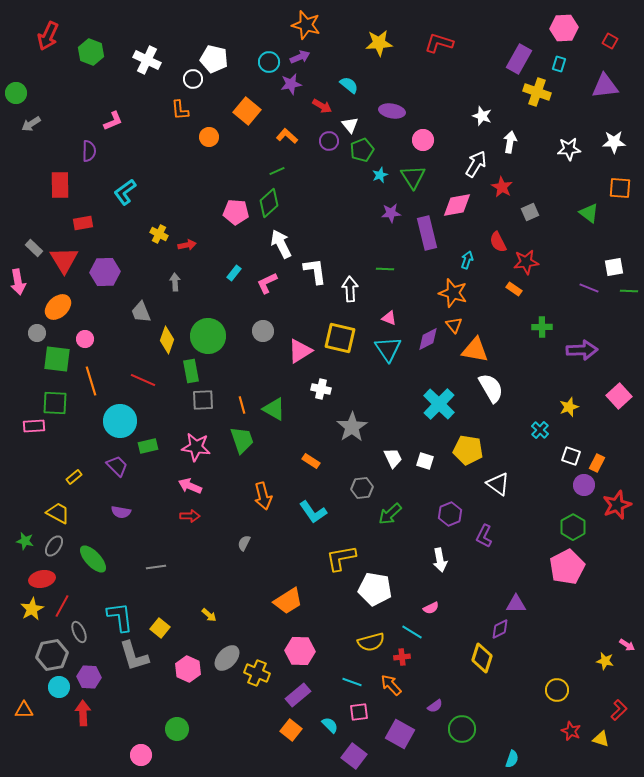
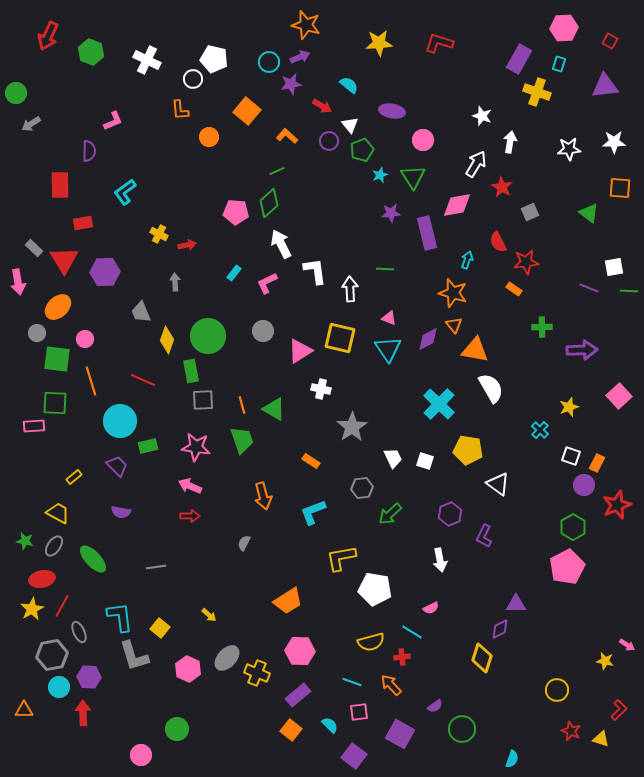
cyan L-shape at (313, 512): rotated 104 degrees clockwise
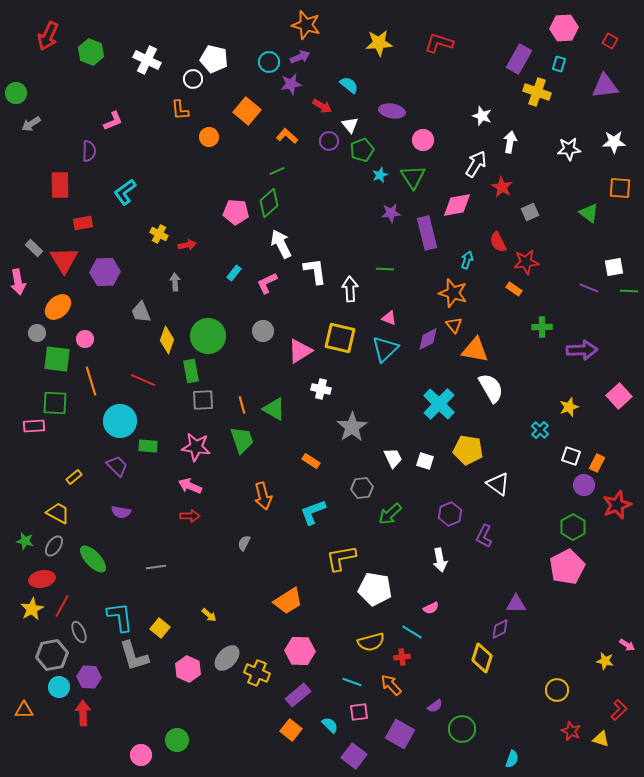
cyan triangle at (388, 349): moved 3 px left; rotated 20 degrees clockwise
green rectangle at (148, 446): rotated 18 degrees clockwise
green circle at (177, 729): moved 11 px down
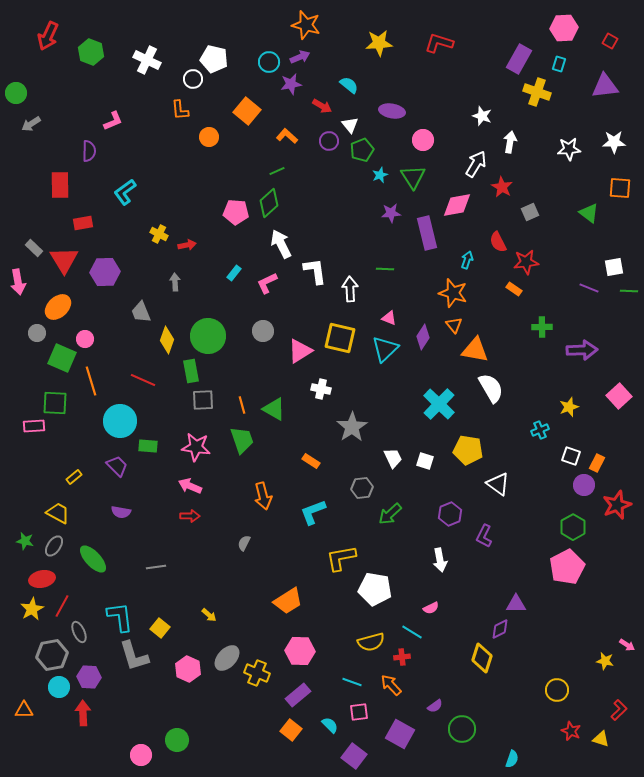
purple diamond at (428, 339): moved 5 px left, 2 px up; rotated 30 degrees counterclockwise
green square at (57, 359): moved 5 px right, 1 px up; rotated 16 degrees clockwise
cyan cross at (540, 430): rotated 24 degrees clockwise
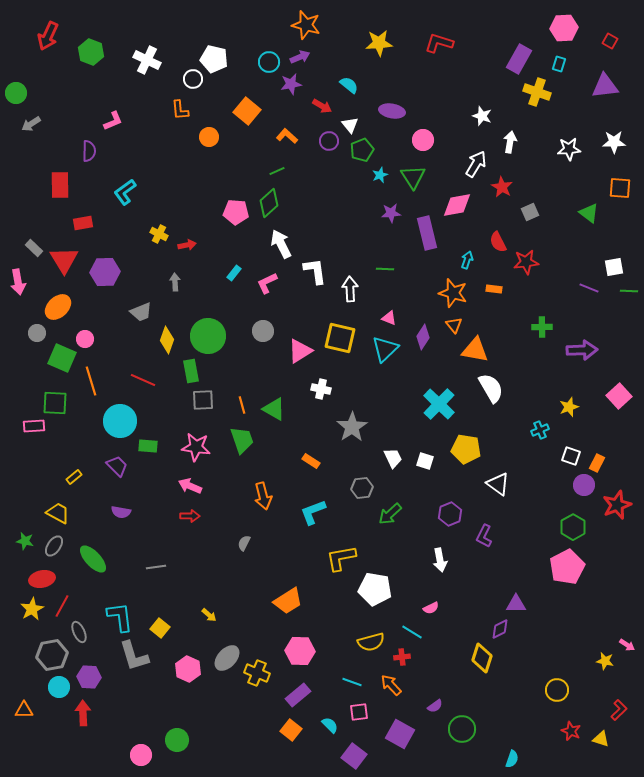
orange rectangle at (514, 289): moved 20 px left; rotated 28 degrees counterclockwise
gray trapezoid at (141, 312): rotated 90 degrees counterclockwise
yellow pentagon at (468, 450): moved 2 px left, 1 px up
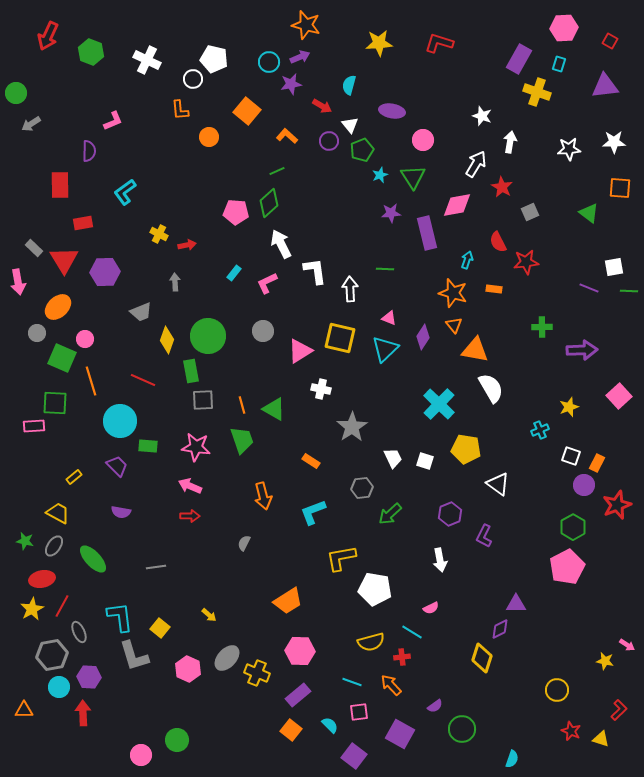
cyan semicircle at (349, 85): rotated 114 degrees counterclockwise
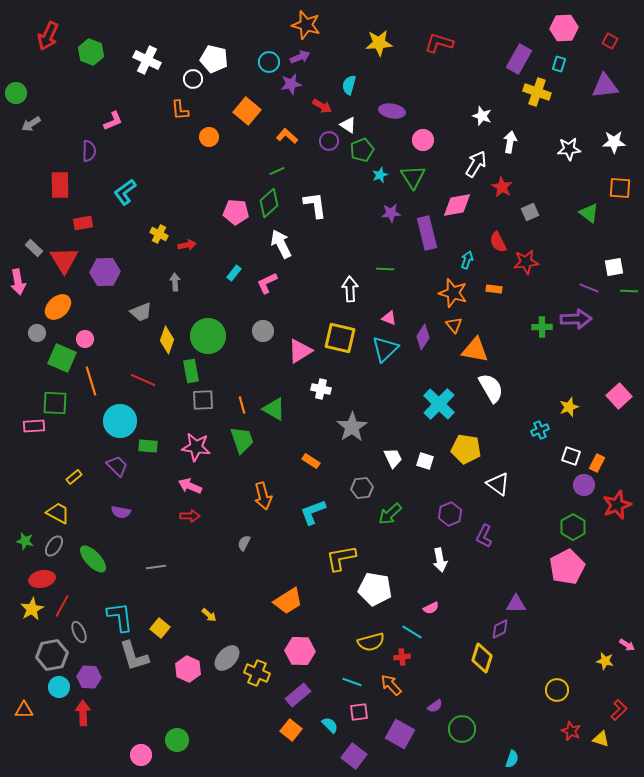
white triangle at (350, 125): moved 2 px left; rotated 18 degrees counterclockwise
white L-shape at (315, 271): moved 66 px up
purple arrow at (582, 350): moved 6 px left, 31 px up
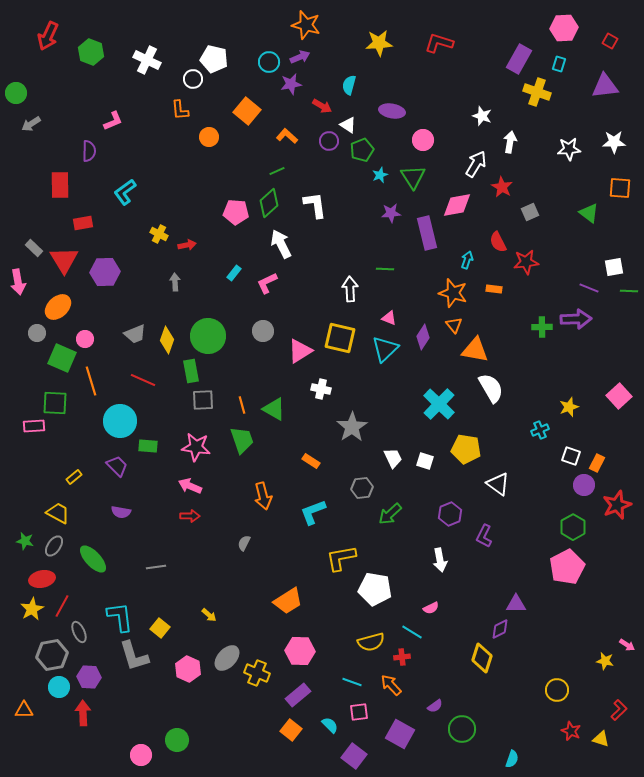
gray trapezoid at (141, 312): moved 6 px left, 22 px down
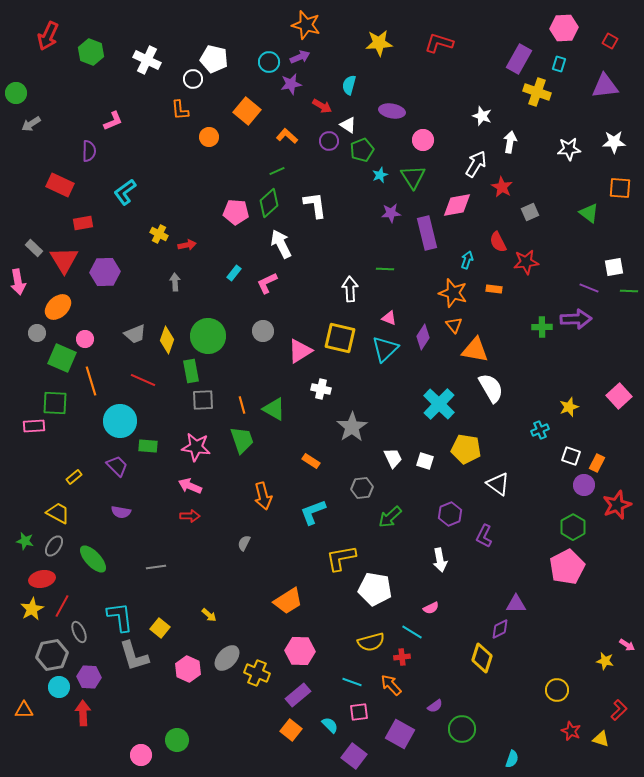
red rectangle at (60, 185): rotated 64 degrees counterclockwise
green arrow at (390, 514): moved 3 px down
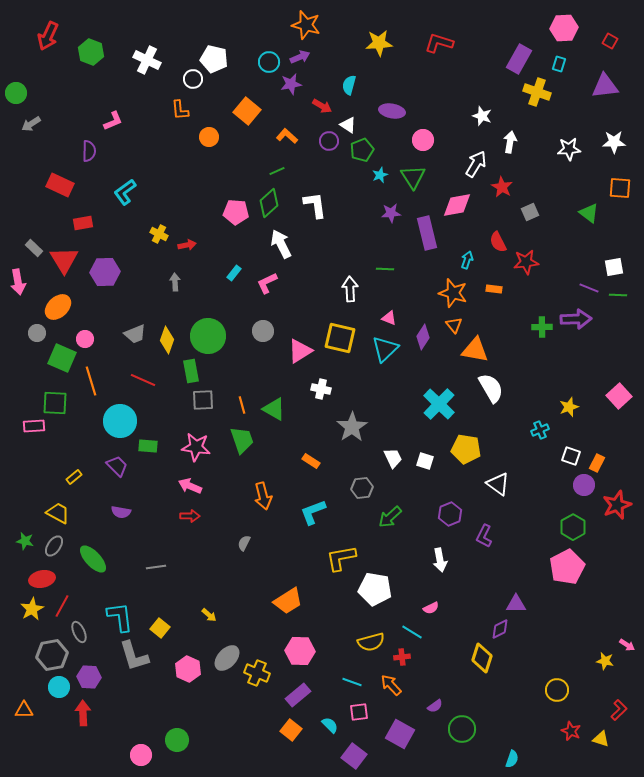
green line at (629, 291): moved 11 px left, 4 px down
